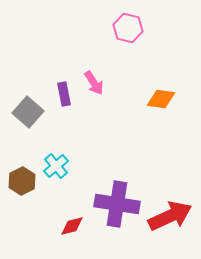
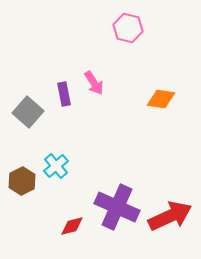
purple cross: moved 3 px down; rotated 15 degrees clockwise
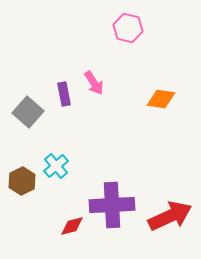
purple cross: moved 5 px left, 2 px up; rotated 27 degrees counterclockwise
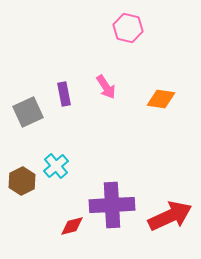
pink arrow: moved 12 px right, 4 px down
gray square: rotated 24 degrees clockwise
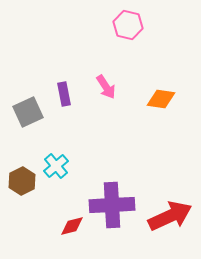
pink hexagon: moved 3 px up
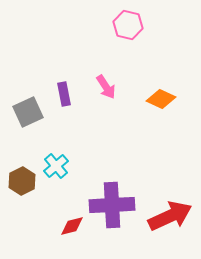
orange diamond: rotated 16 degrees clockwise
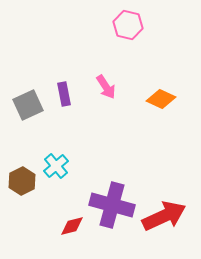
gray square: moved 7 px up
purple cross: rotated 18 degrees clockwise
red arrow: moved 6 px left
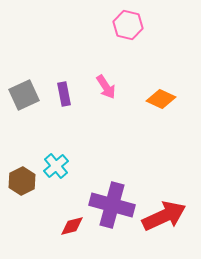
gray square: moved 4 px left, 10 px up
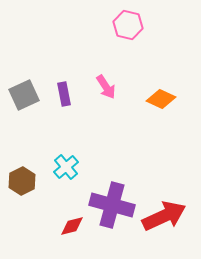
cyan cross: moved 10 px right, 1 px down
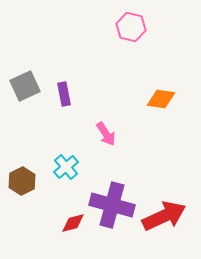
pink hexagon: moved 3 px right, 2 px down
pink arrow: moved 47 px down
gray square: moved 1 px right, 9 px up
orange diamond: rotated 16 degrees counterclockwise
red diamond: moved 1 px right, 3 px up
